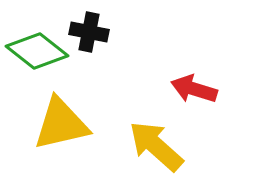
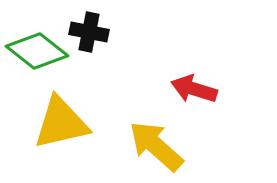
yellow triangle: moved 1 px up
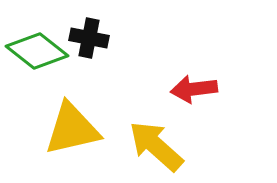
black cross: moved 6 px down
red arrow: rotated 24 degrees counterclockwise
yellow triangle: moved 11 px right, 6 px down
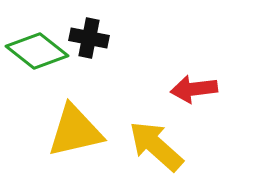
yellow triangle: moved 3 px right, 2 px down
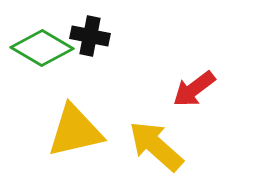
black cross: moved 1 px right, 2 px up
green diamond: moved 5 px right, 3 px up; rotated 8 degrees counterclockwise
red arrow: rotated 30 degrees counterclockwise
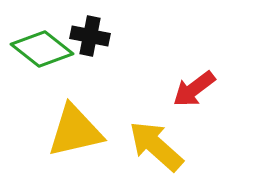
green diamond: moved 1 px down; rotated 8 degrees clockwise
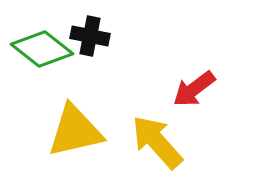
yellow arrow: moved 1 px right, 4 px up; rotated 6 degrees clockwise
